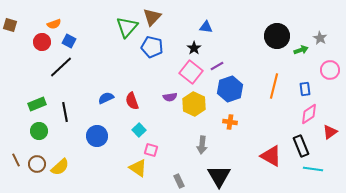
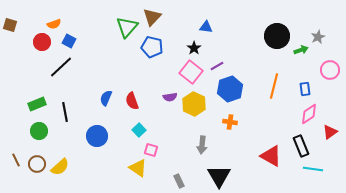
gray star at (320, 38): moved 2 px left, 1 px up; rotated 16 degrees clockwise
blue semicircle at (106, 98): rotated 42 degrees counterclockwise
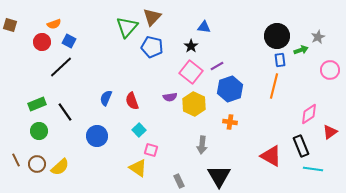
blue triangle at (206, 27): moved 2 px left
black star at (194, 48): moved 3 px left, 2 px up
blue rectangle at (305, 89): moved 25 px left, 29 px up
black line at (65, 112): rotated 24 degrees counterclockwise
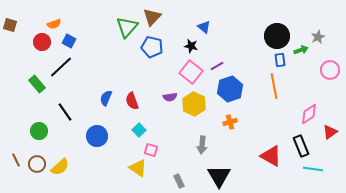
blue triangle at (204, 27): rotated 32 degrees clockwise
black star at (191, 46): rotated 24 degrees counterclockwise
orange line at (274, 86): rotated 25 degrees counterclockwise
green rectangle at (37, 104): moved 20 px up; rotated 72 degrees clockwise
orange cross at (230, 122): rotated 24 degrees counterclockwise
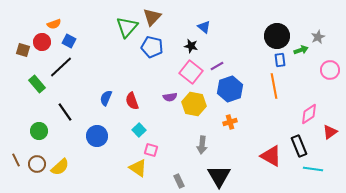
brown square at (10, 25): moved 13 px right, 25 px down
yellow hexagon at (194, 104): rotated 15 degrees counterclockwise
black rectangle at (301, 146): moved 2 px left
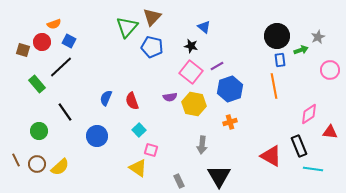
red triangle at (330, 132): rotated 42 degrees clockwise
